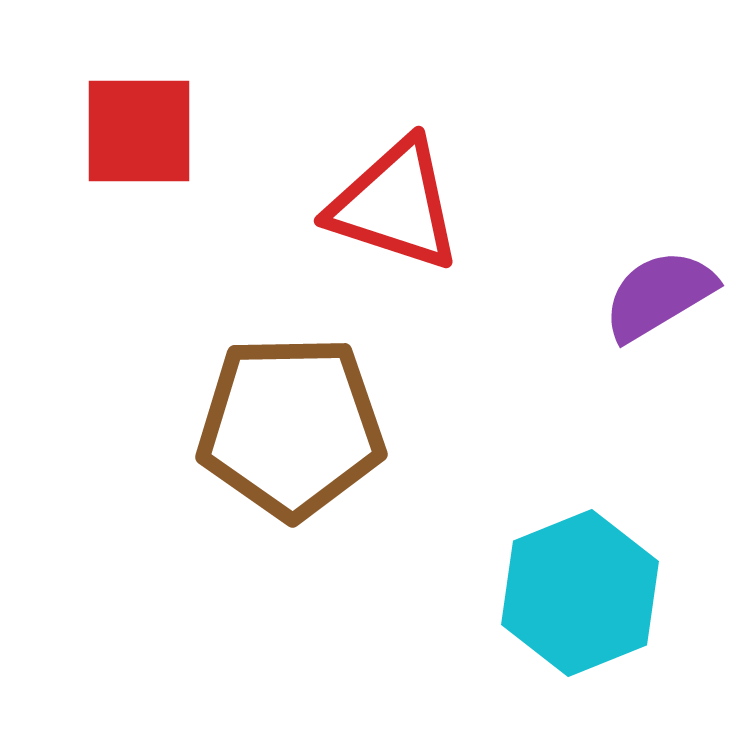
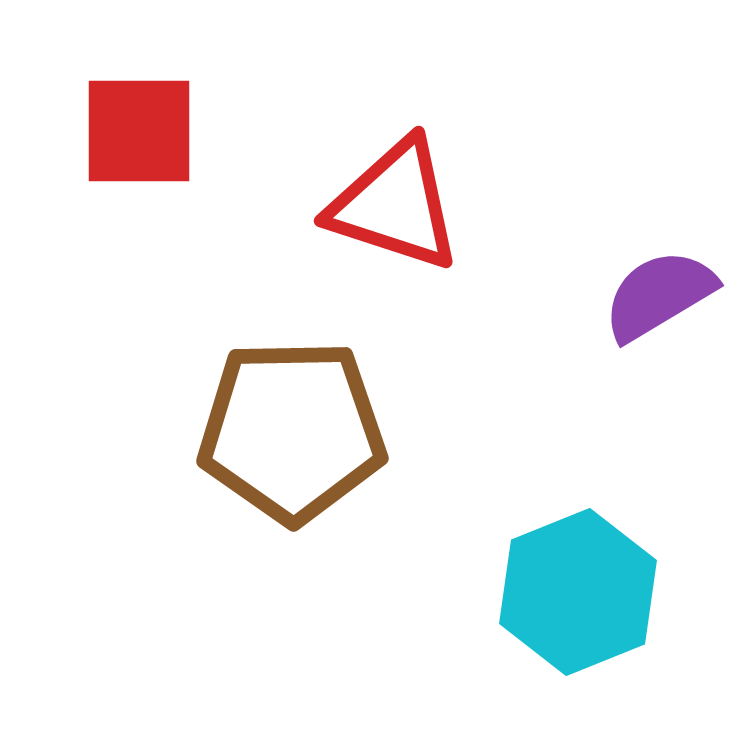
brown pentagon: moved 1 px right, 4 px down
cyan hexagon: moved 2 px left, 1 px up
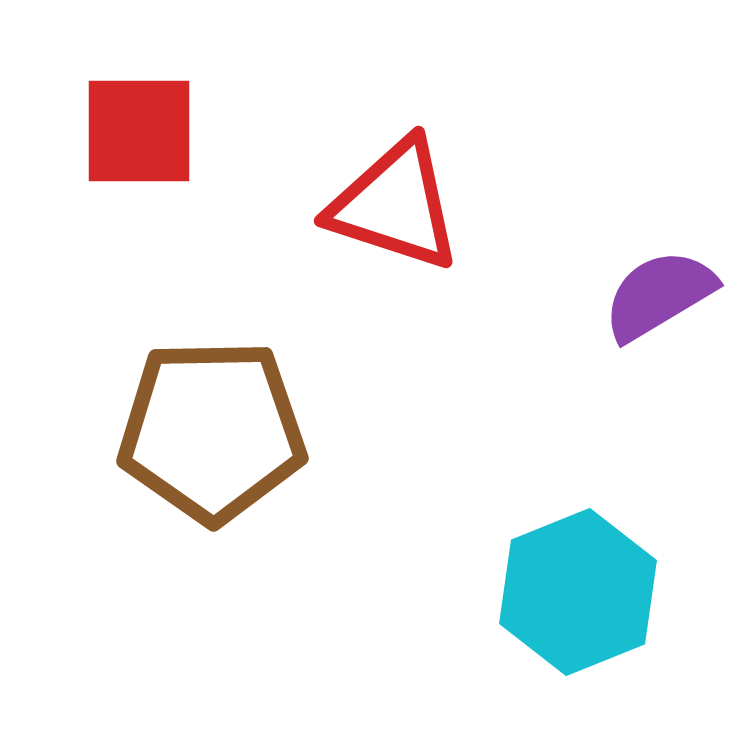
brown pentagon: moved 80 px left
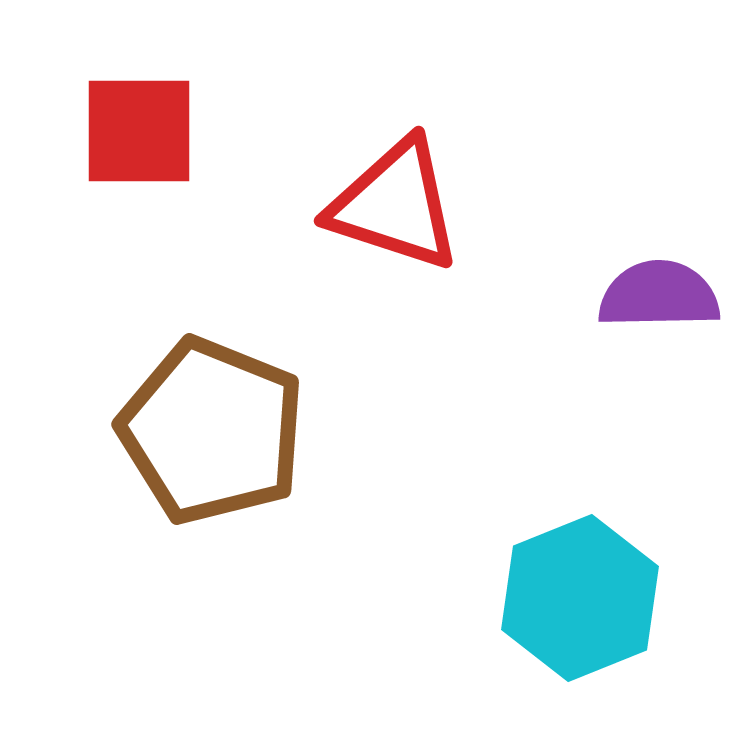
purple semicircle: rotated 30 degrees clockwise
brown pentagon: rotated 23 degrees clockwise
cyan hexagon: moved 2 px right, 6 px down
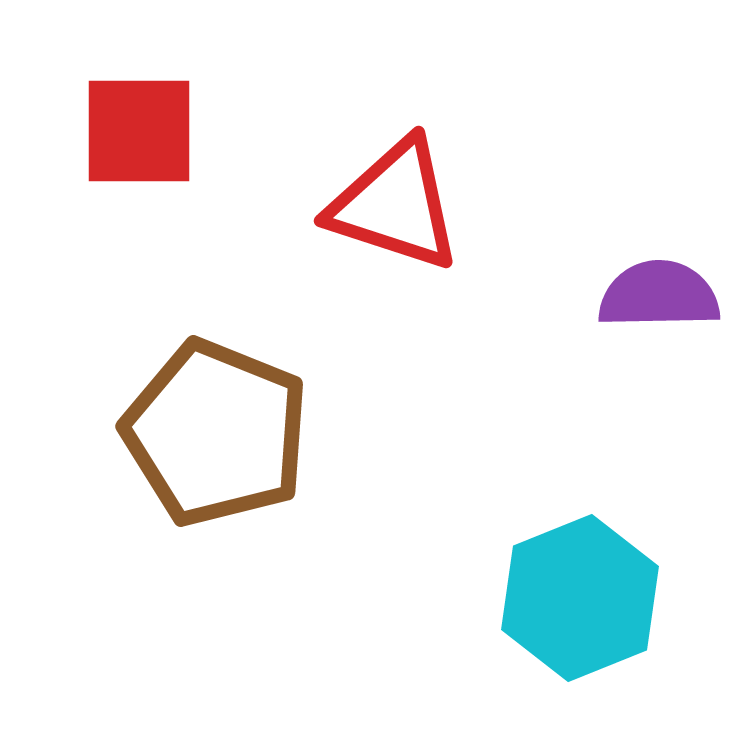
brown pentagon: moved 4 px right, 2 px down
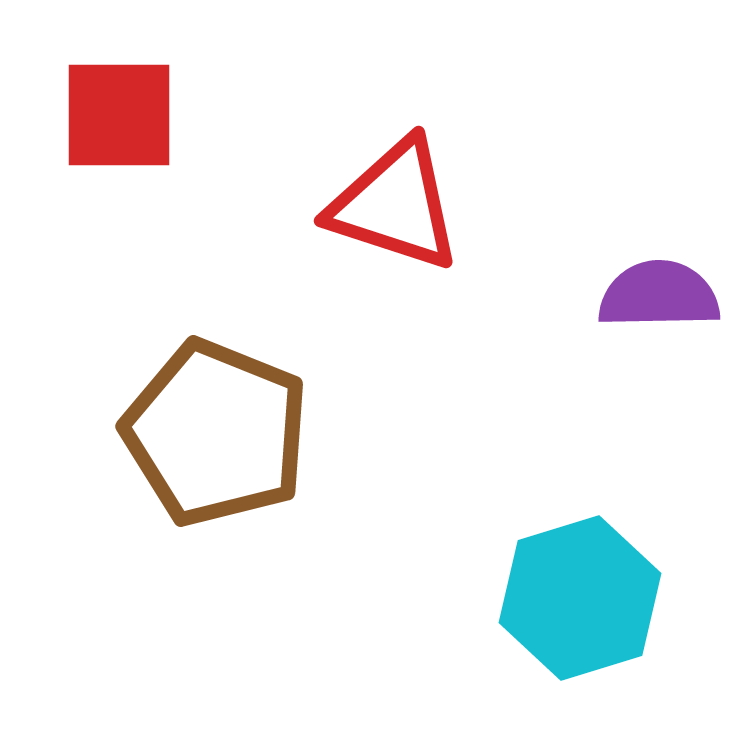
red square: moved 20 px left, 16 px up
cyan hexagon: rotated 5 degrees clockwise
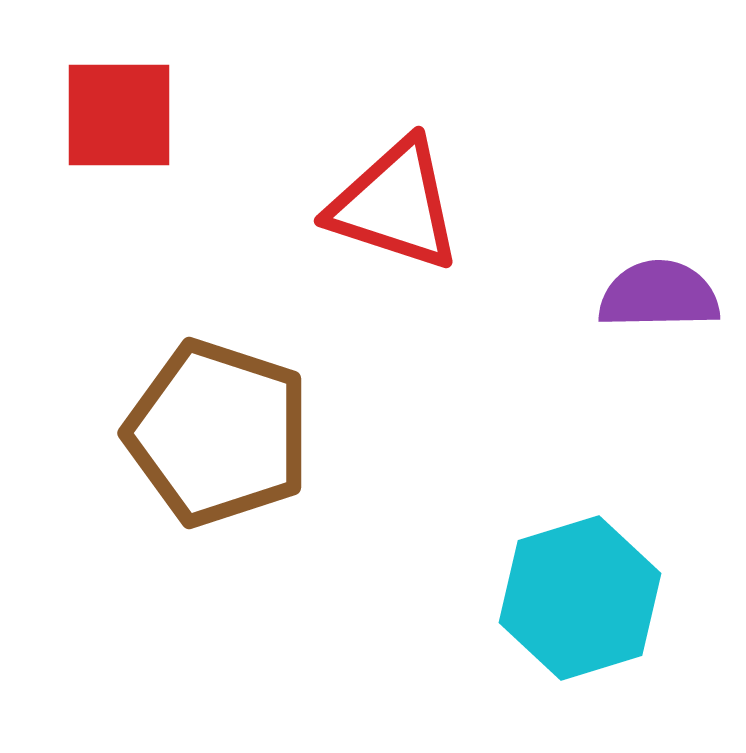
brown pentagon: moved 2 px right; rotated 4 degrees counterclockwise
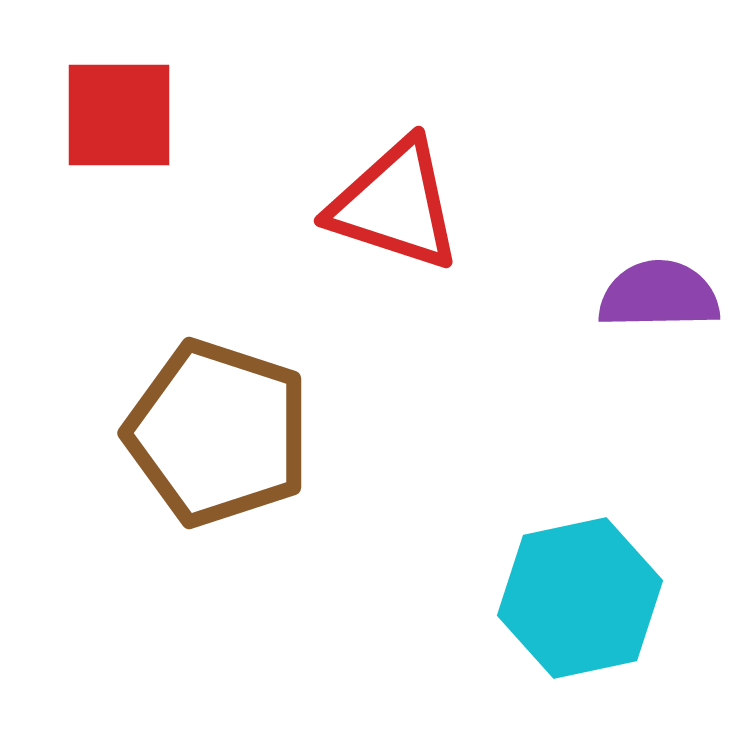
cyan hexagon: rotated 5 degrees clockwise
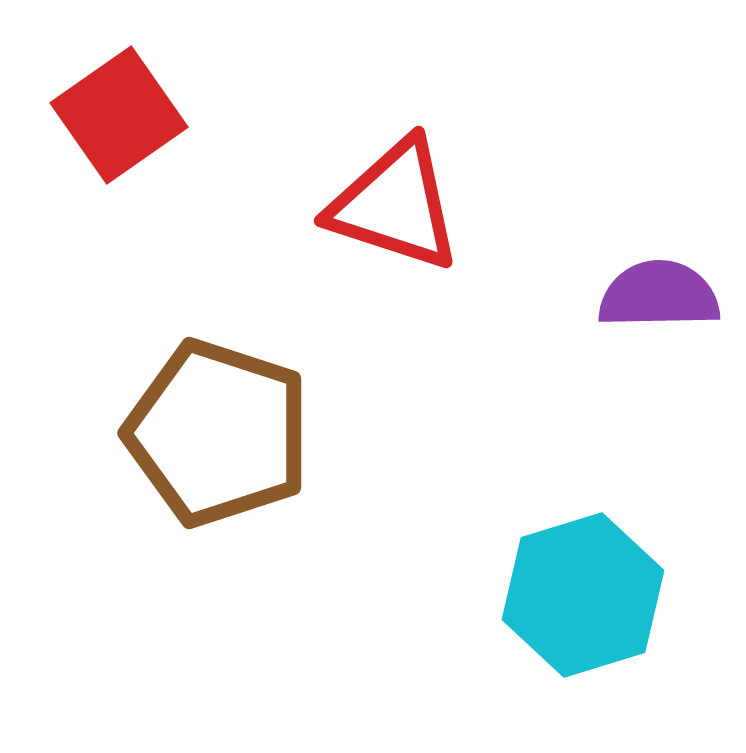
red square: rotated 35 degrees counterclockwise
cyan hexagon: moved 3 px right, 3 px up; rotated 5 degrees counterclockwise
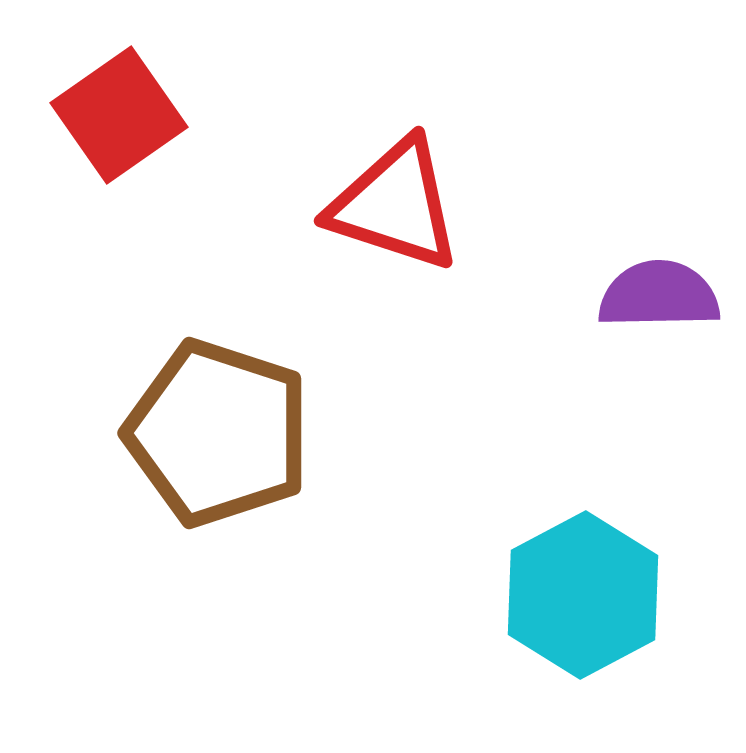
cyan hexagon: rotated 11 degrees counterclockwise
